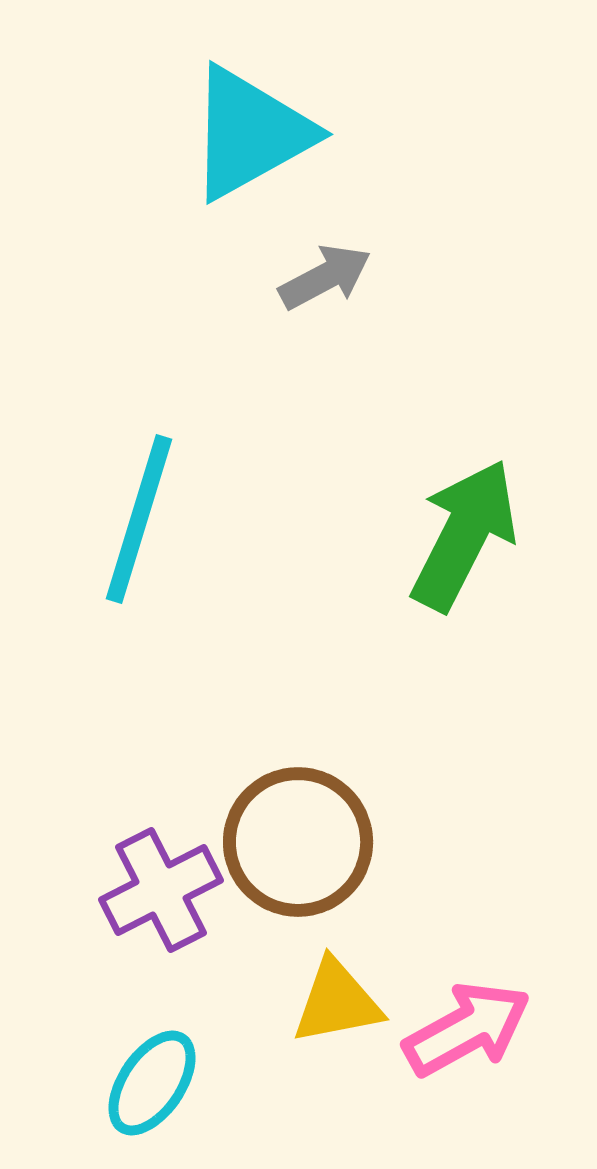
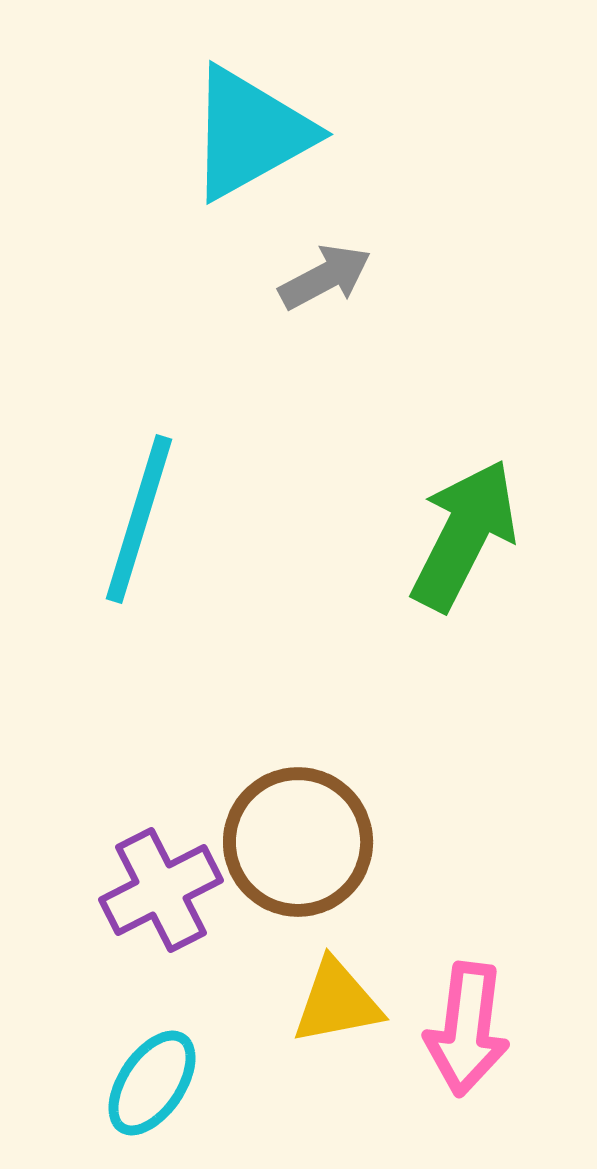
pink arrow: rotated 126 degrees clockwise
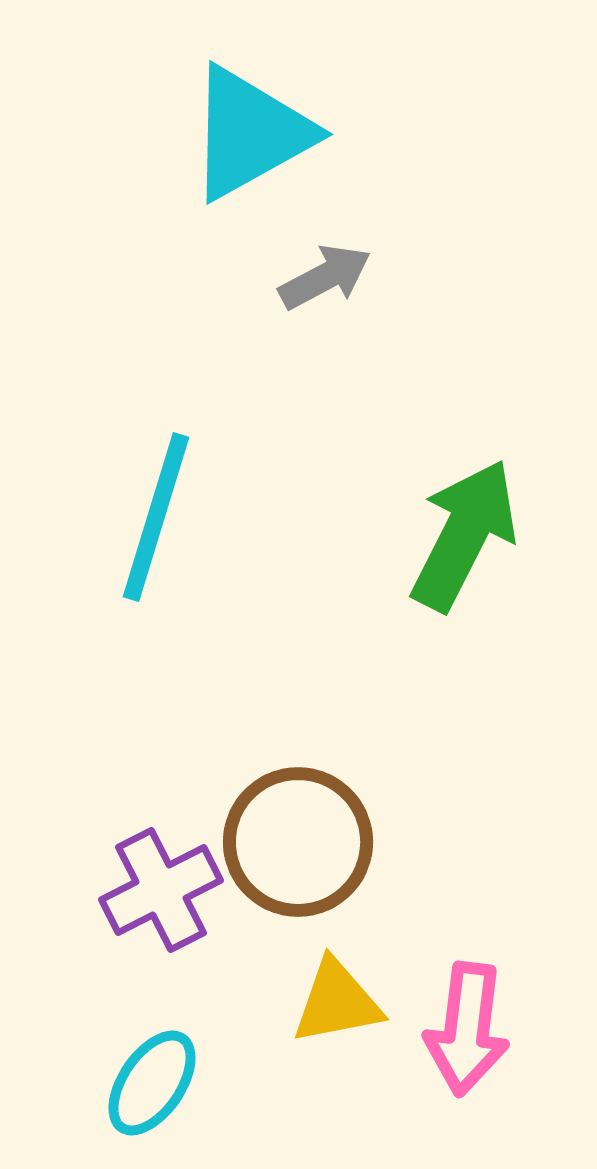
cyan line: moved 17 px right, 2 px up
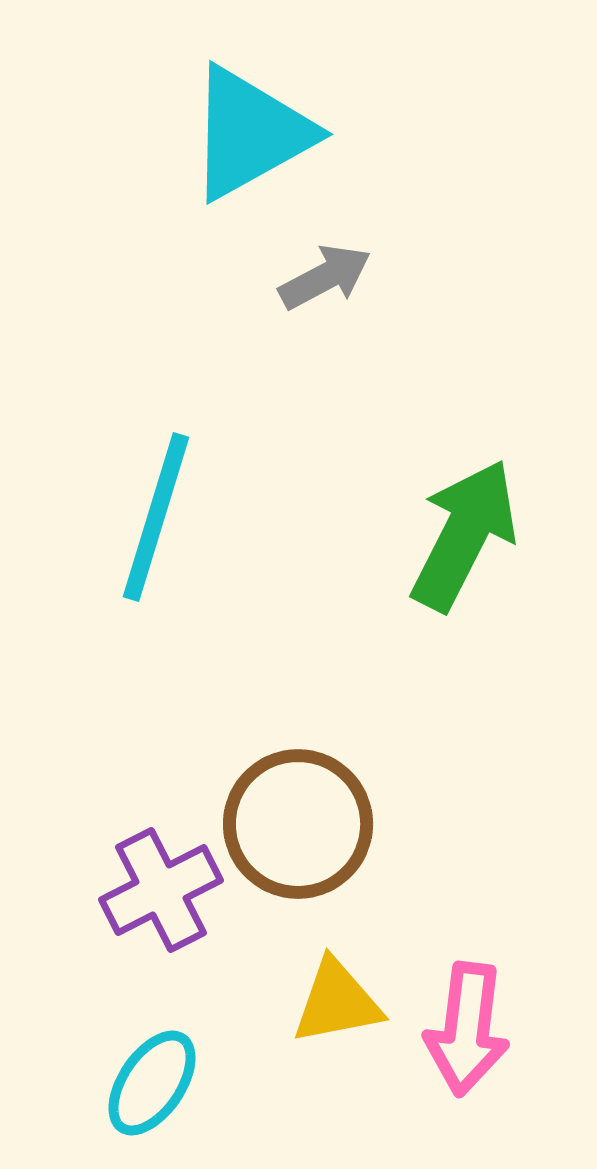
brown circle: moved 18 px up
